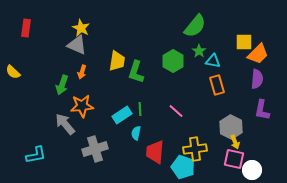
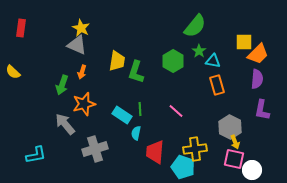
red rectangle: moved 5 px left
orange star: moved 2 px right, 2 px up; rotated 10 degrees counterclockwise
cyan rectangle: rotated 66 degrees clockwise
gray hexagon: moved 1 px left
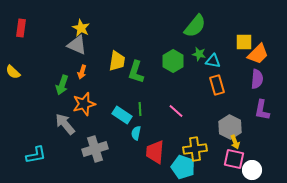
green star: moved 3 px down; rotated 24 degrees counterclockwise
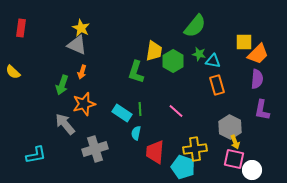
yellow trapezoid: moved 37 px right, 10 px up
cyan rectangle: moved 2 px up
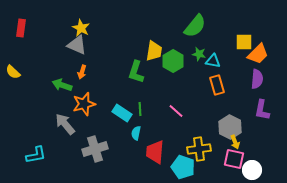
green arrow: rotated 90 degrees clockwise
yellow cross: moved 4 px right
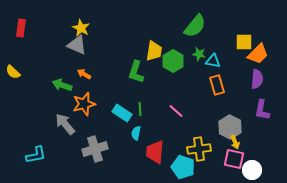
orange arrow: moved 2 px right, 2 px down; rotated 104 degrees clockwise
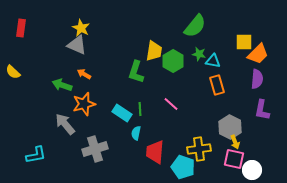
pink line: moved 5 px left, 7 px up
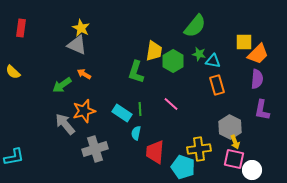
green arrow: rotated 54 degrees counterclockwise
orange star: moved 7 px down
cyan L-shape: moved 22 px left, 2 px down
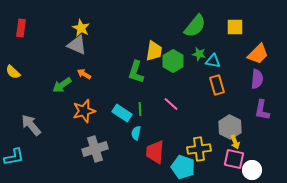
yellow square: moved 9 px left, 15 px up
gray arrow: moved 34 px left, 1 px down
